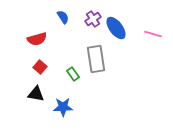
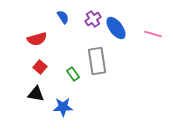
gray rectangle: moved 1 px right, 2 px down
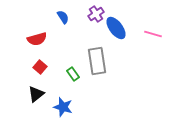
purple cross: moved 3 px right, 5 px up
black triangle: rotated 48 degrees counterclockwise
blue star: rotated 18 degrees clockwise
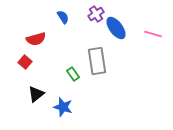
red semicircle: moved 1 px left
red square: moved 15 px left, 5 px up
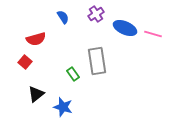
blue ellipse: moved 9 px right; rotated 30 degrees counterclockwise
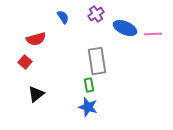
pink line: rotated 18 degrees counterclockwise
green rectangle: moved 16 px right, 11 px down; rotated 24 degrees clockwise
blue star: moved 25 px right
